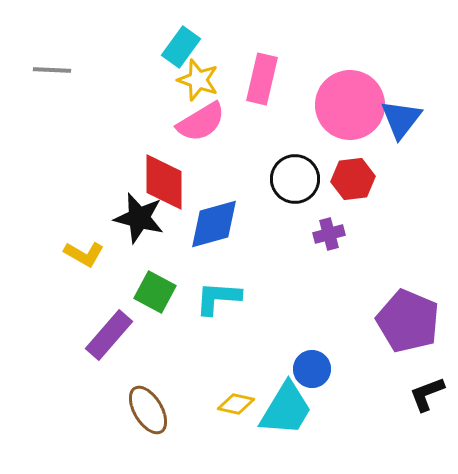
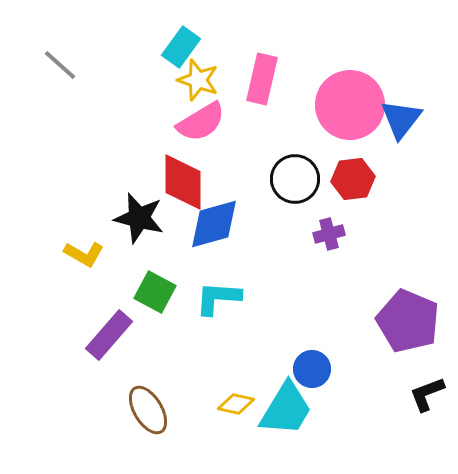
gray line: moved 8 px right, 5 px up; rotated 39 degrees clockwise
red diamond: moved 19 px right
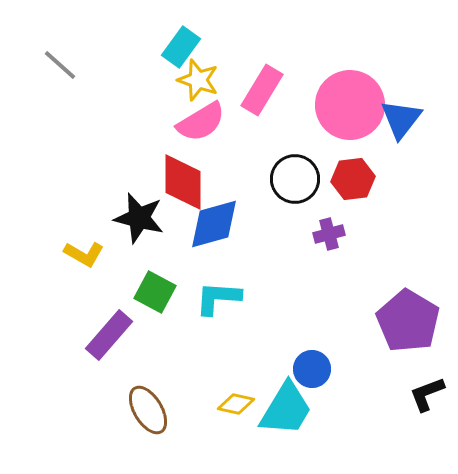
pink rectangle: moved 11 px down; rotated 18 degrees clockwise
purple pentagon: rotated 8 degrees clockwise
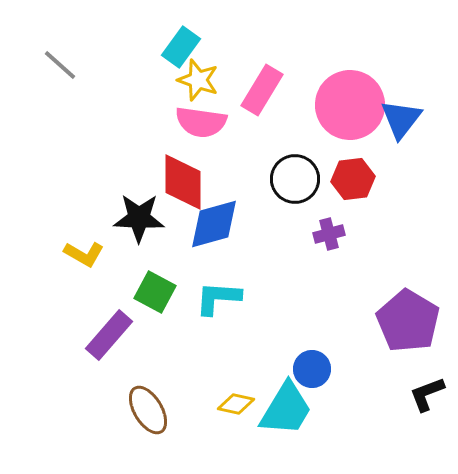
pink semicircle: rotated 39 degrees clockwise
black star: rotated 12 degrees counterclockwise
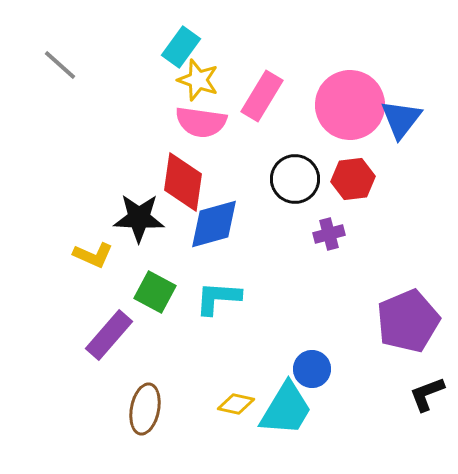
pink rectangle: moved 6 px down
red diamond: rotated 8 degrees clockwise
yellow L-shape: moved 9 px right, 1 px down; rotated 6 degrees counterclockwise
purple pentagon: rotated 18 degrees clockwise
brown ellipse: moved 3 px left, 1 px up; rotated 42 degrees clockwise
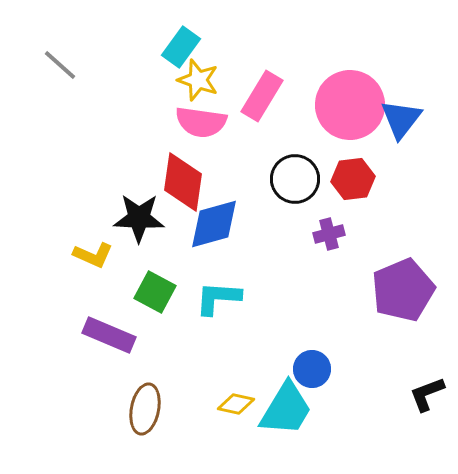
purple pentagon: moved 5 px left, 31 px up
purple rectangle: rotated 72 degrees clockwise
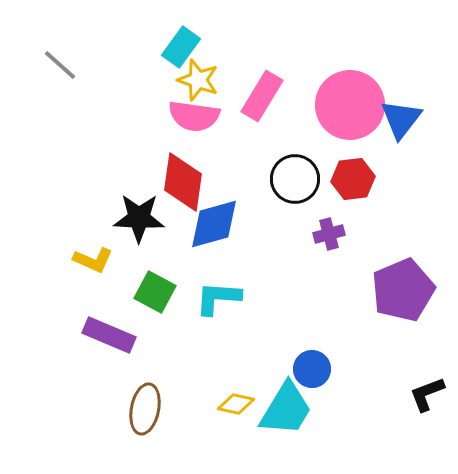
pink semicircle: moved 7 px left, 6 px up
yellow L-shape: moved 5 px down
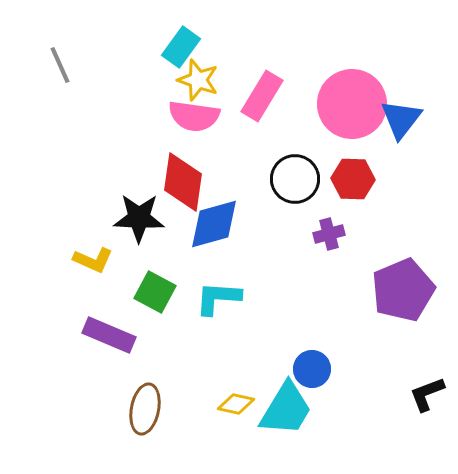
gray line: rotated 24 degrees clockwise
pink circle: moved 2 px right, 1 px up
red hexagon: rotated 9 degrees clockwise
